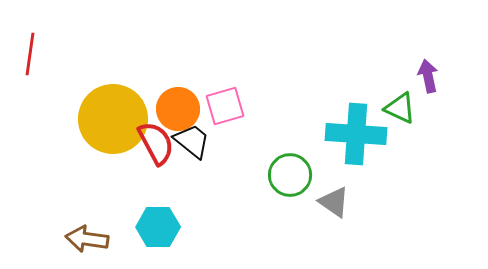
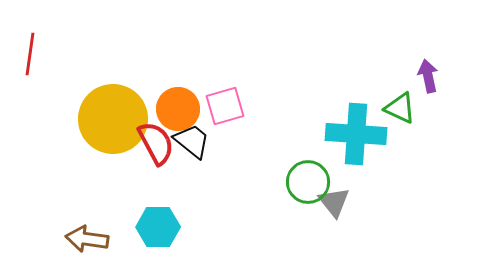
green circle: moved 18 px right, 7 px down
gray triangle: rotated 16 degrees clockwise
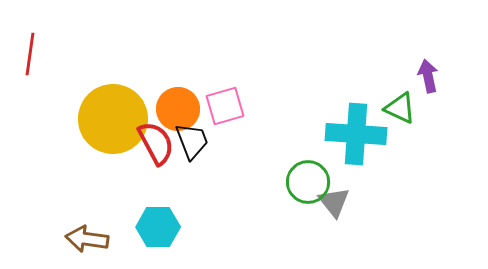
black trapezoid: rotated 30 degrees clockwise
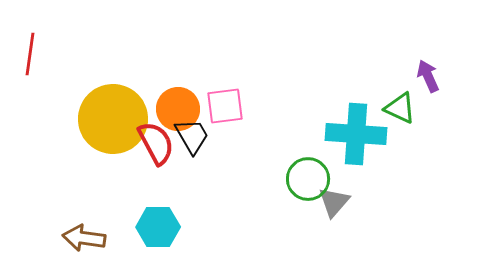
purple arrow: rotated 12 degrees counterclockwise
pink square: rotated 9 degrees clockwise
black trapezoid: moved 5 px up; rotated 9 degrees counterclockwise
green circle: moved 3 px up
gray triangle: rotated 20 degrees clockwise
brown arrow: moved 3 px left, 1 px up
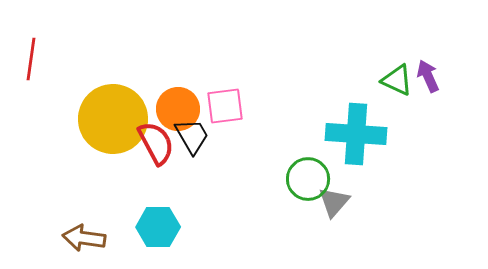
red line: moved 1 px right, 5 px down
green triangle: moved 3 px left, 28 px up
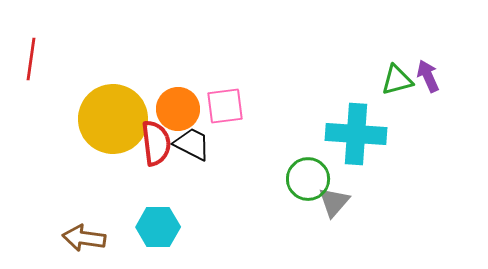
green triangle: rotated 40 degrees counterclockwise
black trapezoid: moved 8 px down; rotated 33 degrees counterclockwise
red semicircle: rotated 21 degrees clockwise
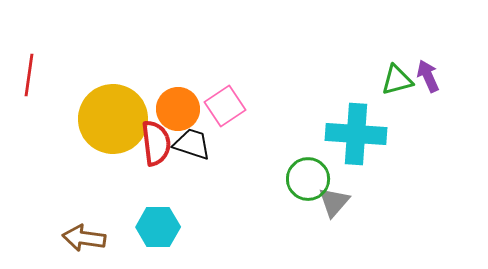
red line: moved 2 px left, 16 px down
pink square: rotated 27 degrees counterclockwise
black trapezoid: rotated 9 degrees counterclockwise
